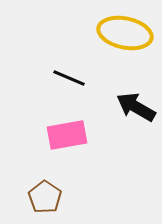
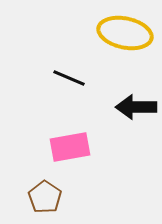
black arrow: rotated 30 degrees counterclockwise
pink rectangle: moved 3 px right, 12 px down
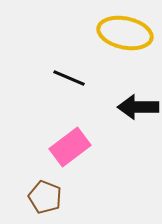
black arrow: moved 2 px right
pink rectangle: rotated 27 degrees counterclockwise
brown pentagon: rotated 12 degrees counterclockwise
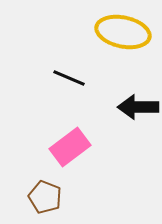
yellow ellipse: moved 2 px left, 1 px up
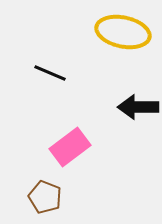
black line: moved 19 px left, 5 px up
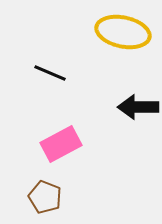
pink rectangle: moved 9 px left, 3 px up; rotated 9 degrees clockwise
